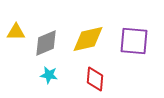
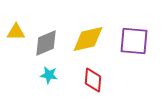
red diamond: moved 2 px left, 1 px down
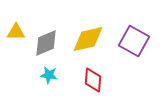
purple square: rotated 24 degrees clockwise
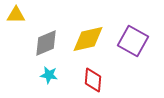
yellow triangle: moved 17 px up
purple square: moved 1 px left
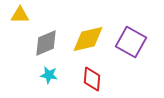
yellow triangle: moved 4 px right
purple square: moved 2 px left, 1 px down
red diamond: moved 1 px left, 1 px up
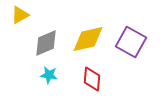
yellow triangle: rotated 30 degrees counterclockwise
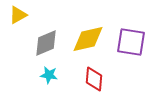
yellow triangle: moved 2 px left
purple square: rotated 20 degrees counterclockwise
red diamond: moved 2 px right
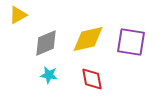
red diamond: moved 2 px left; rotated 15 degrees counterclockwise
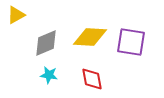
yellow triangle: moved 2 px left
yellow diamond: moved 2 px right, 2 px up; rotated 16 degrees clockwise
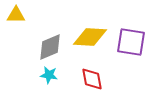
yellow triangle: rotated 30 degrees clockwise
gray diamond: moved 4 px right, 4 px down
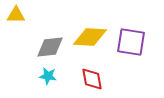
gray diamond: rotated 16 degrees clockwise
cyan star: moved 1 px left, 1 px down
